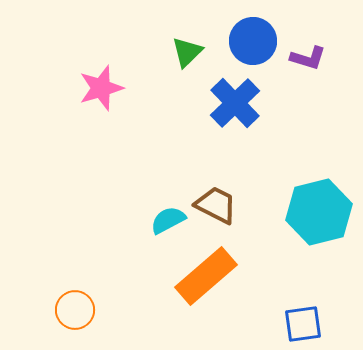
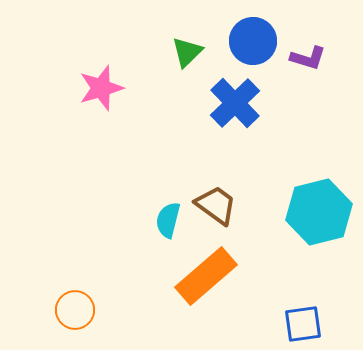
brown trapezoid: rotated 9 degrees clockwise
cyan semicircle: rotated 48 degrees counterclockwise
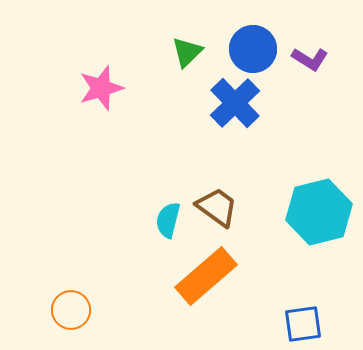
blue circle: moved 8 px down
purple L-shape: moved 2 px right, 1 px down; rotated 15 degrees clockwise
brown trapezoid: moved 1 px right, 2 px down
orange circle: moved 4 px left
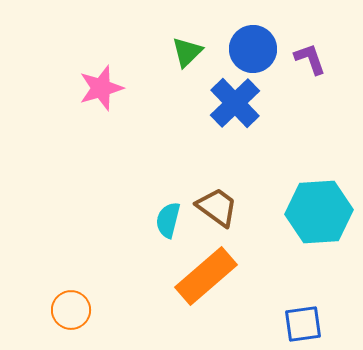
purple L-shape: rotated 141 degrees counterclockwise
cyan hexagon: rotated 10 degrees clockwise
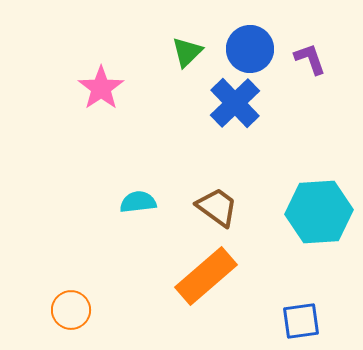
blue circle: moved 3 px left
pink star: rotated 18 degrees counterclockwise
cyan semicircle: moved 30 px left, 18 px up; rotated 69 degrees clockwise
blue square: moved 2 px left, 3 px up
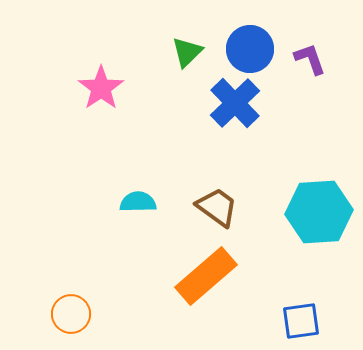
cyan semicircle: rotated 6 degrees clockwise
orange circle: moved 4 px down
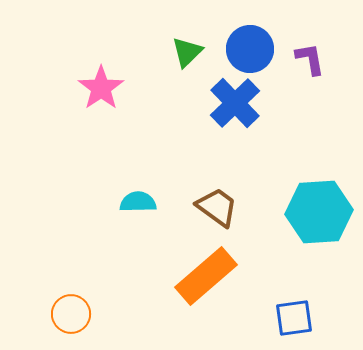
purple L-shape: rotated 9 degrees clockwise
blue square: moved 7 px left, 3 px up
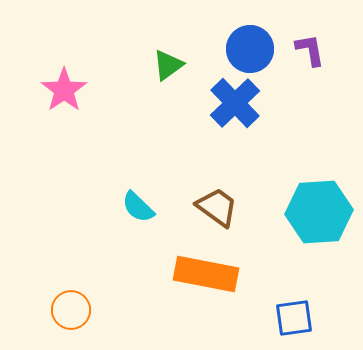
green triangle: moved 19 px left, 13 px down; rotated 8 degrees clockwise
purple L-shape: moved 9 px up
pink star: moved 37 px left, 2 px down
cyan semicircle: moved 5 px down; rotated 135 degrees counterclockwise
orange rectangle: moved 2 px up; rotated 52 degrees clockwise
orange circle: moved 4 px up
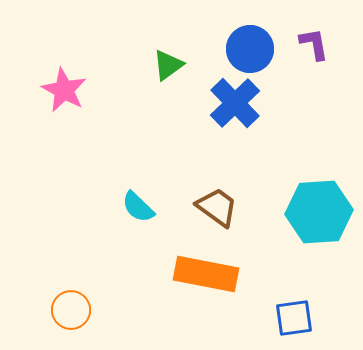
purple L-shape: moved 4 px right, 6 px up
pink star: rotated 9 degrees counterclockwise
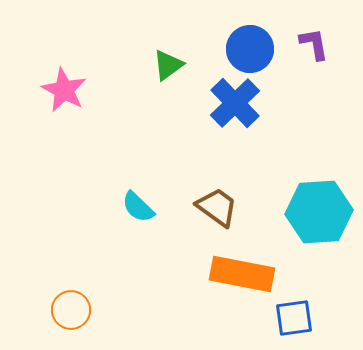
orange rectangle: moved 36 px right
